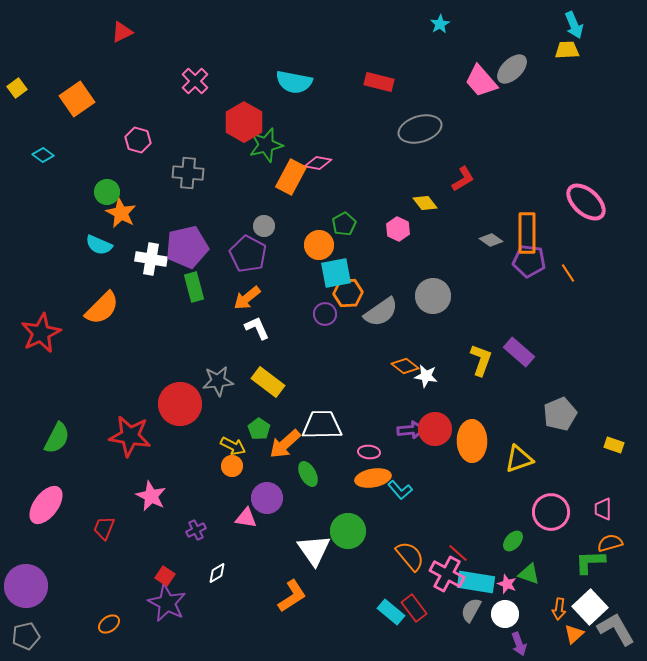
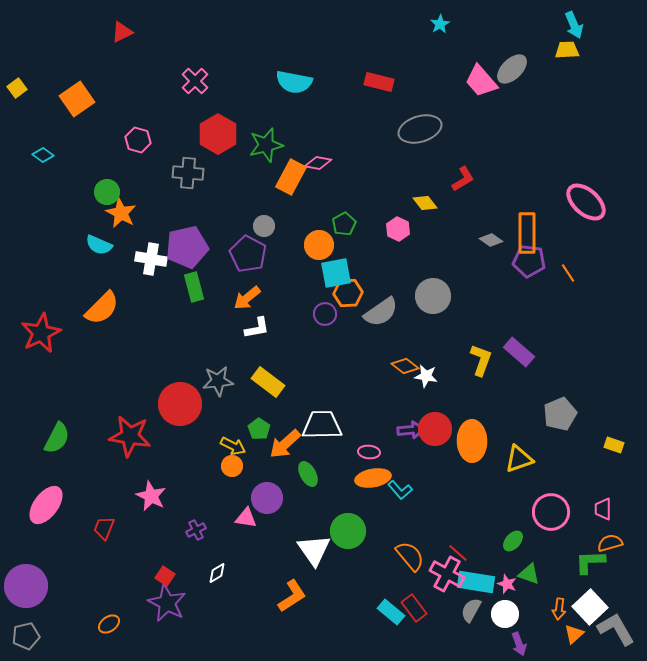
red hexagon at (244, 122): moved 26 px left, 12 px down
white L-shape at (257, 328): rotated 104 degrees clockwise
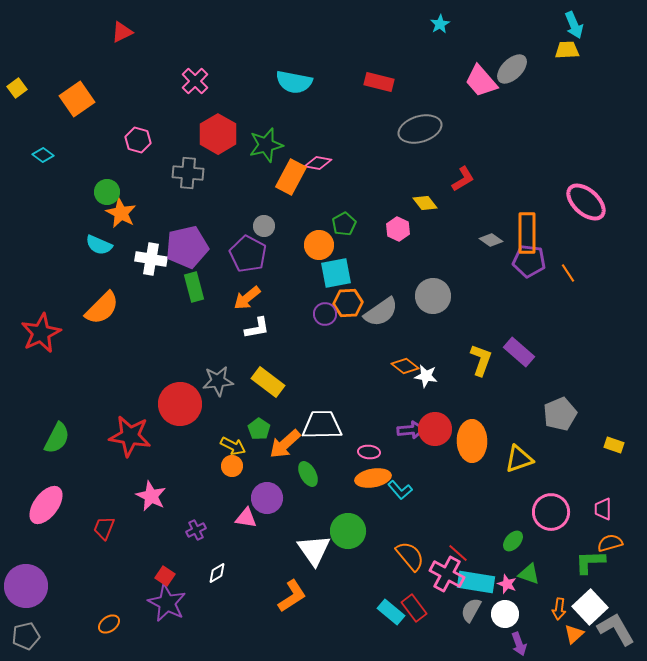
orange hexagon at (348, 293): moved 10 px down
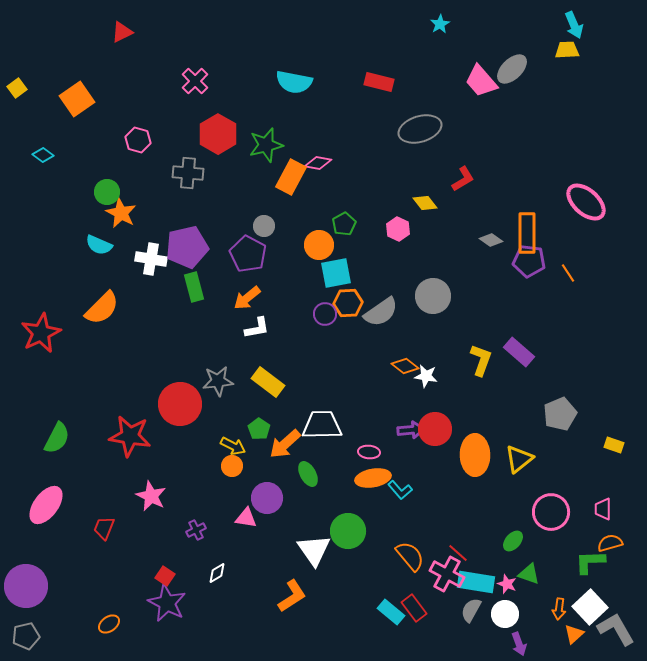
orange ellipse at (472, 441): moved 3 px right, 14 px down
yellow triangle at (519, 459): rotated 20 degrees counterclockwise
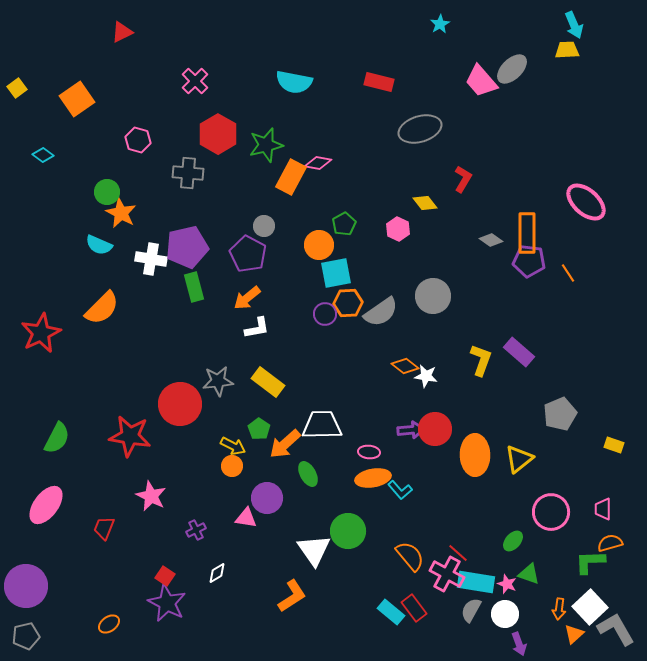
red L-shape at (463, 179): rotated 28 degrees counterclockwise
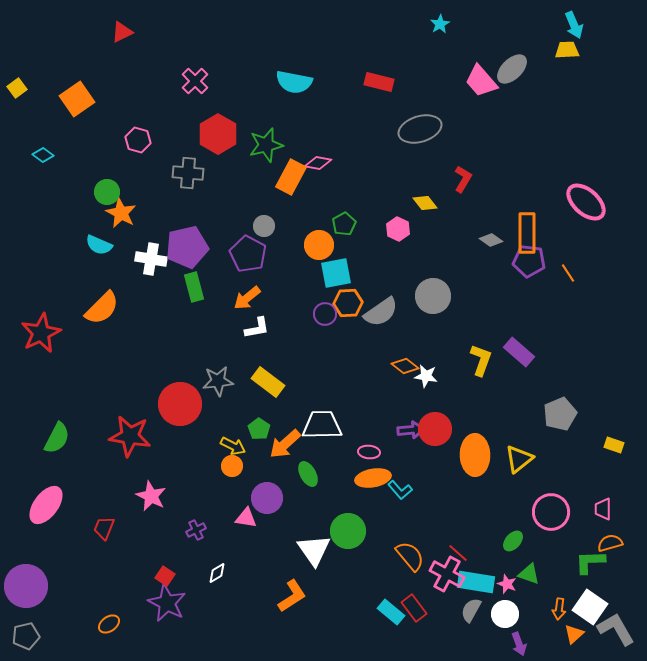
white square at (590, 607): rotated 12 degrees counterclockwise
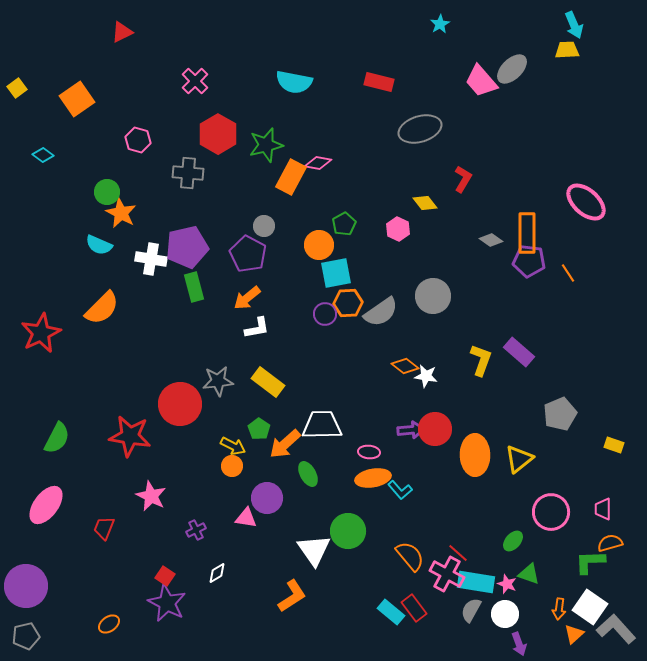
gray L-shape at (616, 629): rotated 12 degrees counterclockwise
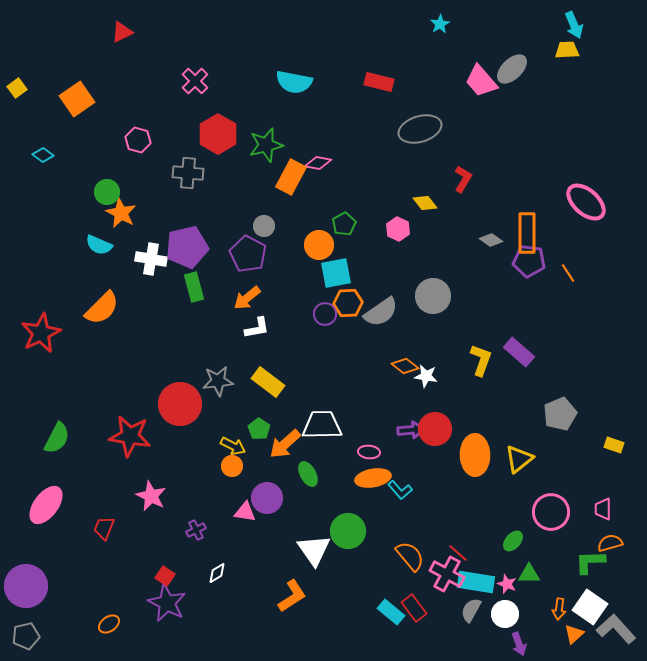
pink triangle at (246, 518): moved 1 px left, 6 px up
green triangle at (529, 574): rotated 20 degrees counterclockwise
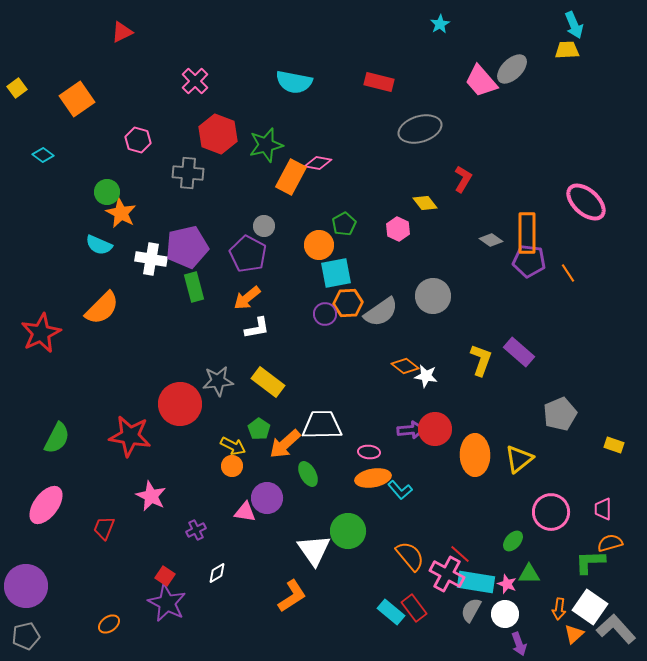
red hexagon at (218, 134): rotated 9 degrees counterclockwise
red line at (458, 553): moved 2 px right, 1 px down
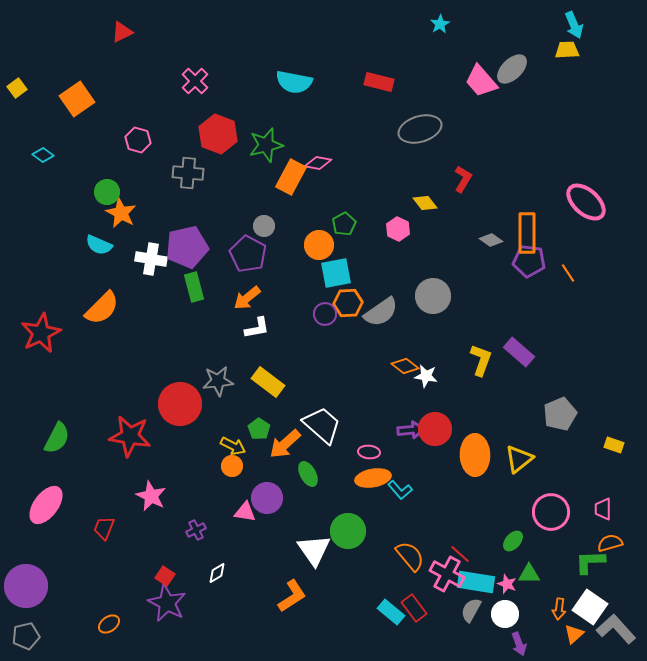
white trapezoid at (322, 425): rotated 42 degrees clockwise
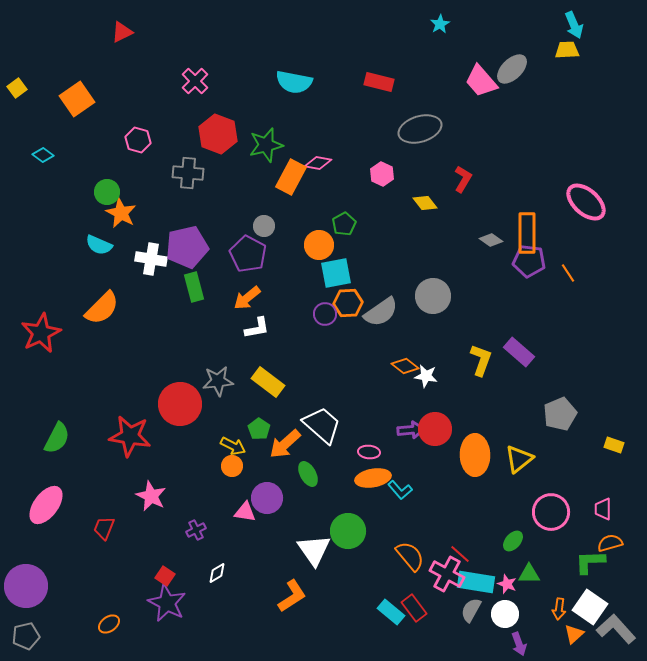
pink hexagon at (398, 229): moved 16 px left, 55 px up
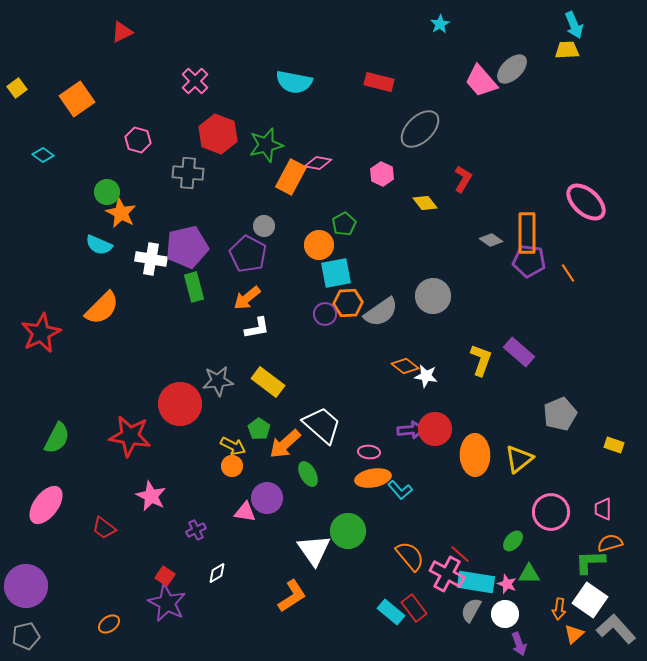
gray ellipse at (420, 129): rotated 27 degrees counterclockwise
red trapezoid at (104, 528): rotated 75 degrees counterclockwise
white square at (590, 607): moved 7 px up
